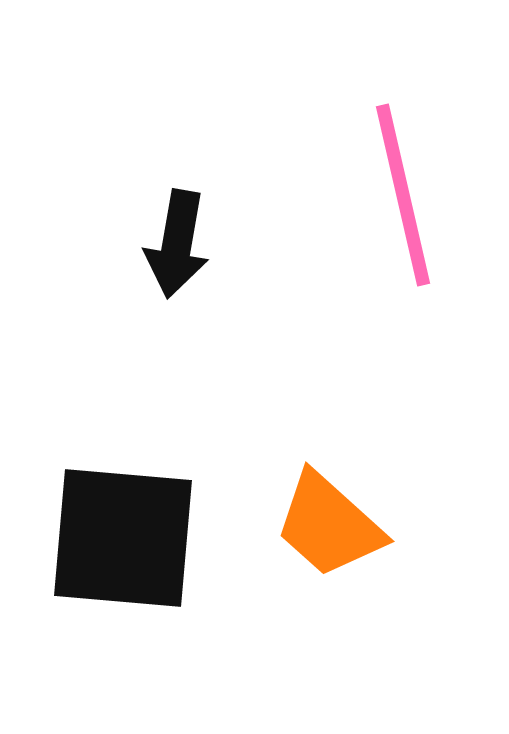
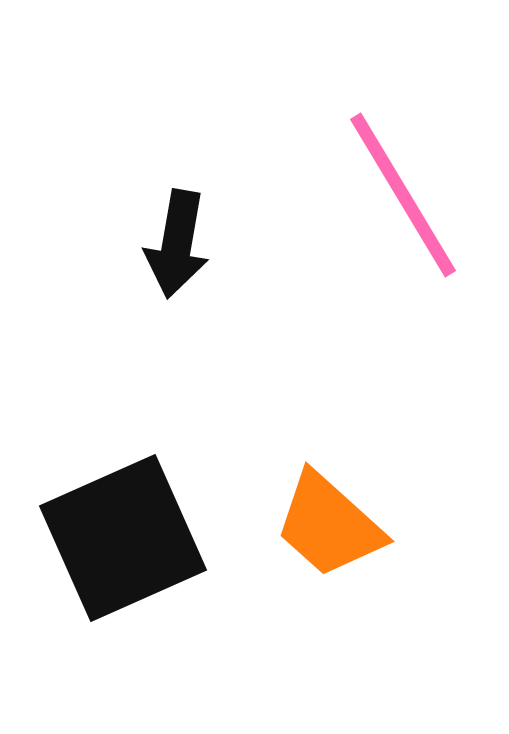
pink line: rotated 18 degrees counterclockwise
black square: rotated 29 degrees counterclockwise
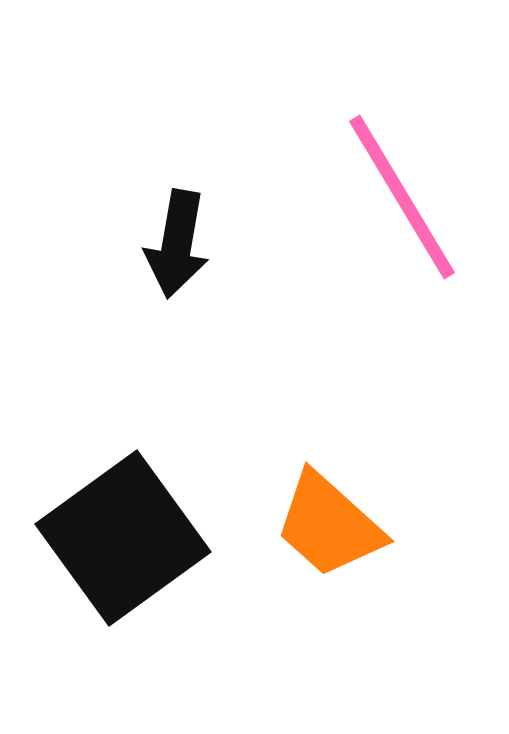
pink line: moved 1 px left, 2 px down
black square: rotated 12 degrees counterclockwise
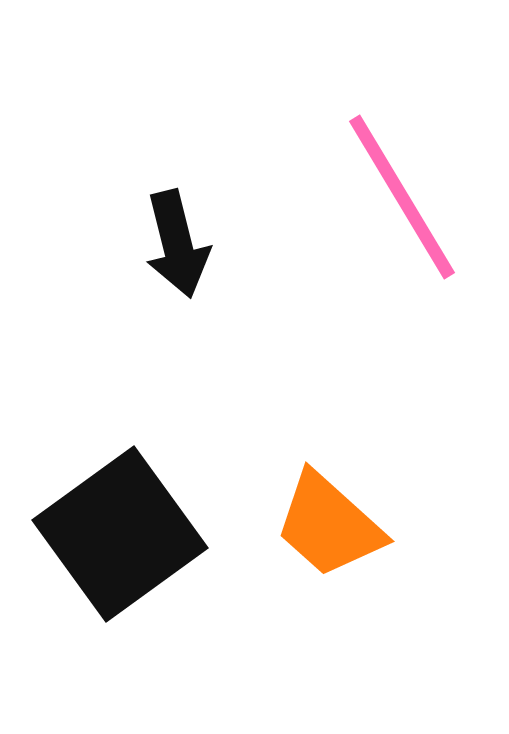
black arrow: rotated 24 degrees counterclockwise
black square: moved 3 px left, 4 px up
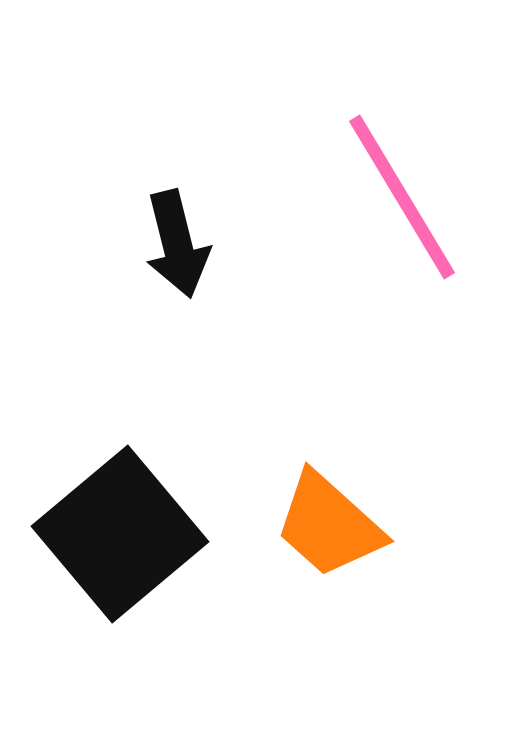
black square: rotated 4 degrees counterclockwise
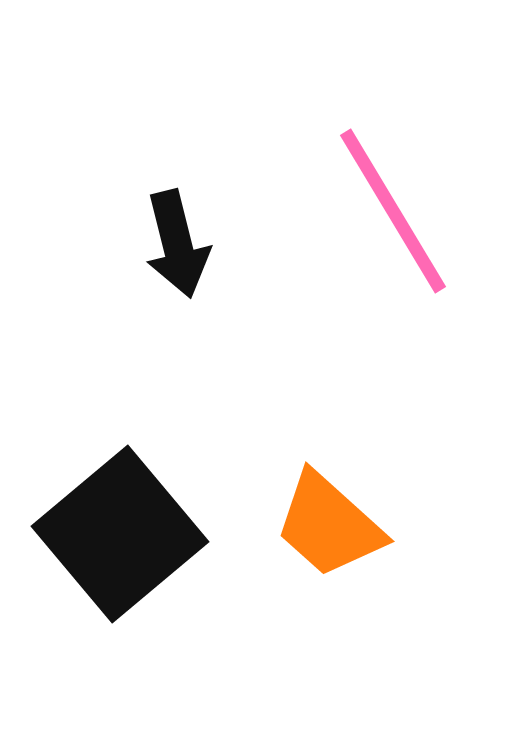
pink line: moved 9 px left, 14 px down
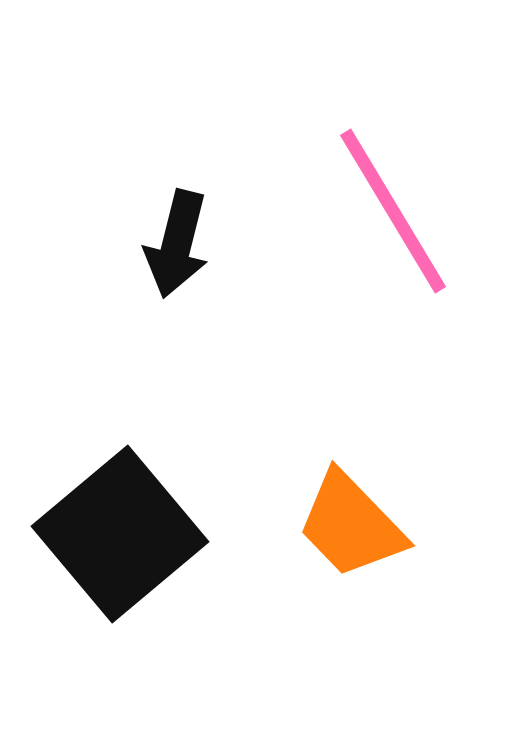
black arrow: rotated 28 degrees clockwise
orange trapezoid: moved 22 px right; rotated 4 degrees clockwise
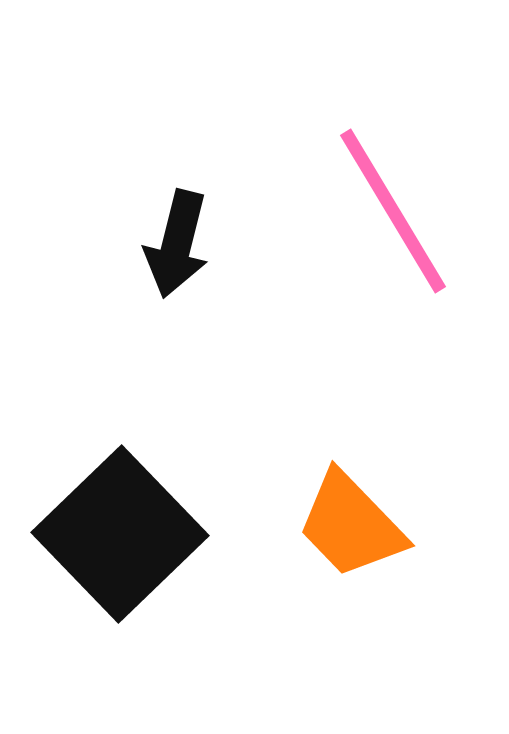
black square: rotated 4 degrees counterclockwise
